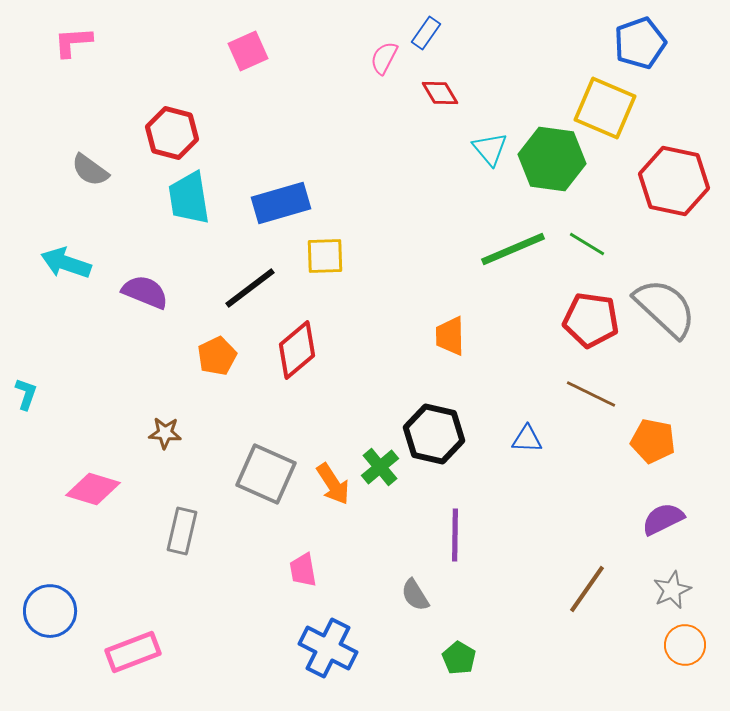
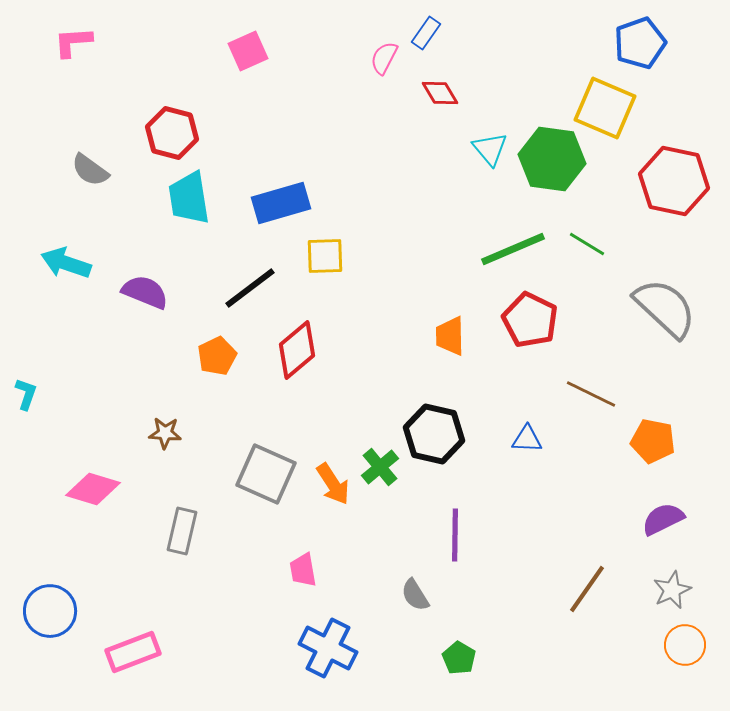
red pentagon at (591, 320): moved 61 px left; rotated 18 degrees clockwise
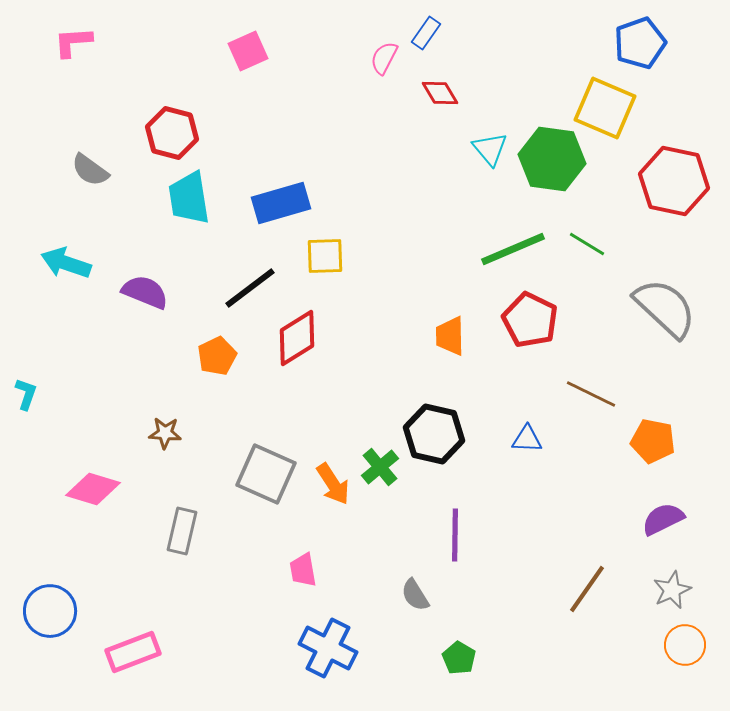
red diamond at (297, 350): moved 12 px up; rotated 8 degrees clockwise
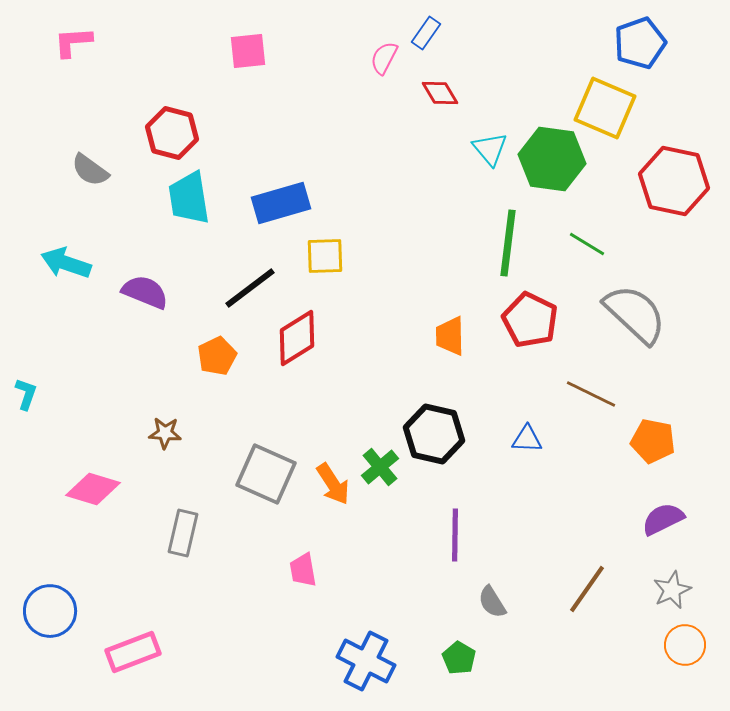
pink square at (248, 51): rotated 18 degrees clockwise
green line at (513, 249): moved 5 px left, 6 px up; rotated 60 degrees counterclockwise
gray semicircle at (665, 308): moved 30 px left, 6 px down
gray rectangle at (182, 531): moved 1 px right, 2 px down
gray semicircle at (415, 595): moved 77 px right, 7 px down
blue cross at (328, 648): moved 38 px right, 13 px down
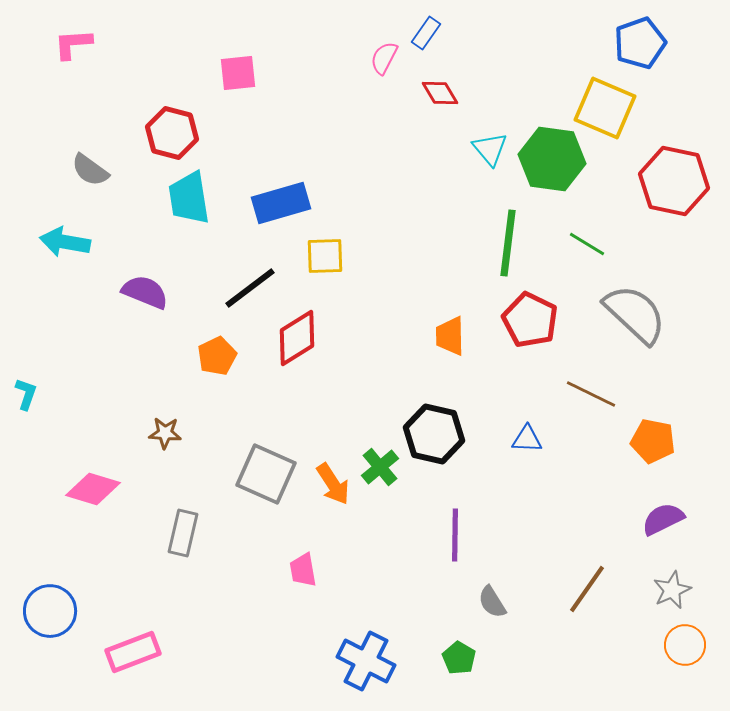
pink L-shape at (73, 42): moved 2 px down
pink square at (248, 51): moved 10 px left, 22 px down
cyan arrow at (66, 263): moved 1 px left, 21 px up; rotated 9 degrees counterclockwise
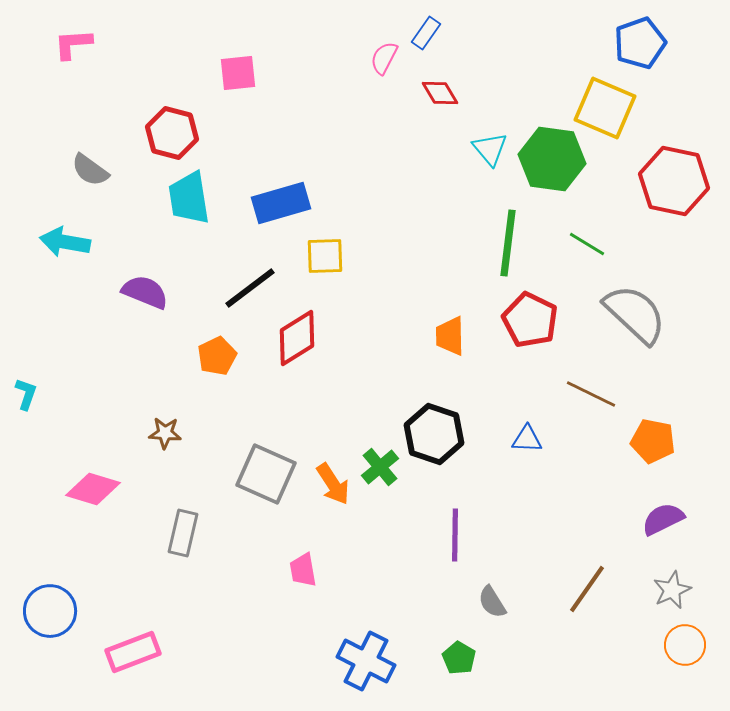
black hexagon at (434, 434): rotated 6 degrees clockwise
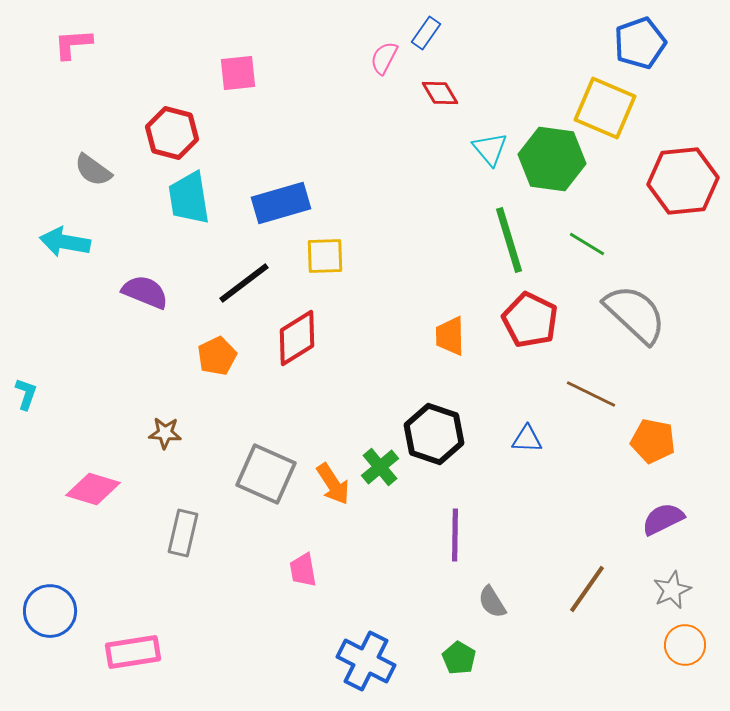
gray semicircle at (90, 170): moved 3 px right
red hexagon at (674, 181): moved 9 px right; rotated 18 degrees counterclockwise
green line at (508, 243): moved 1 px right, 3 px up; rotated 24 degrees counterclockwise
black line at (250, 288): moved 6 px left, 5 px up
pink rectangle at (133, 652): rotated 12 degrees clockwise
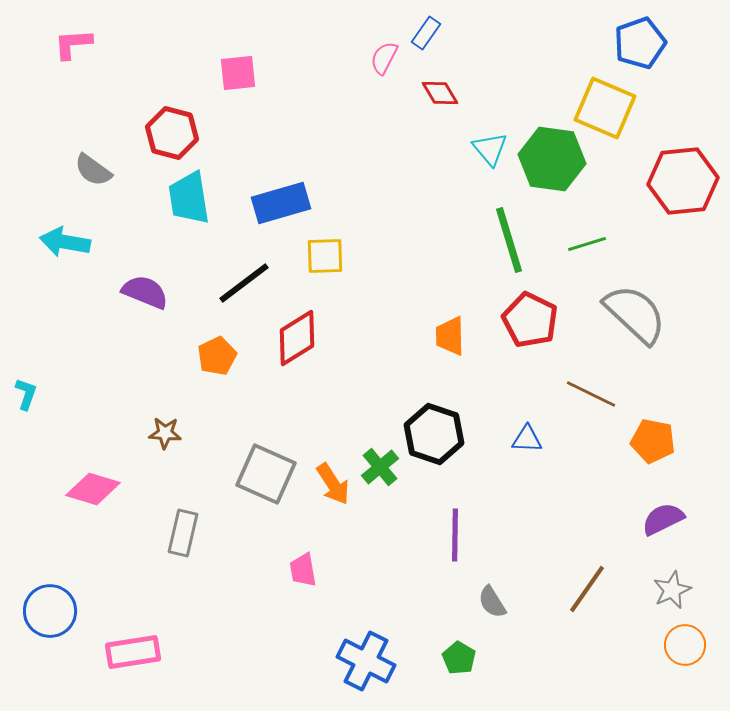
green line at (587, 244): rotated 48 degrees counterclockwise
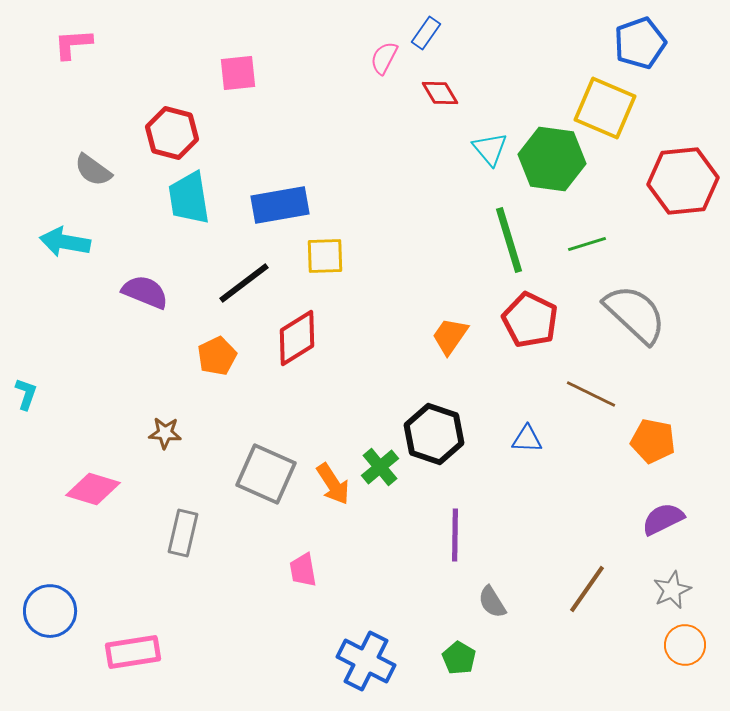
blue rectangle at (281, 203): moved 1 px left, 2 px down; rotated 6 degrees clockwise
orange trapezoid at (450, 336): rotated 36 degrees clockwise
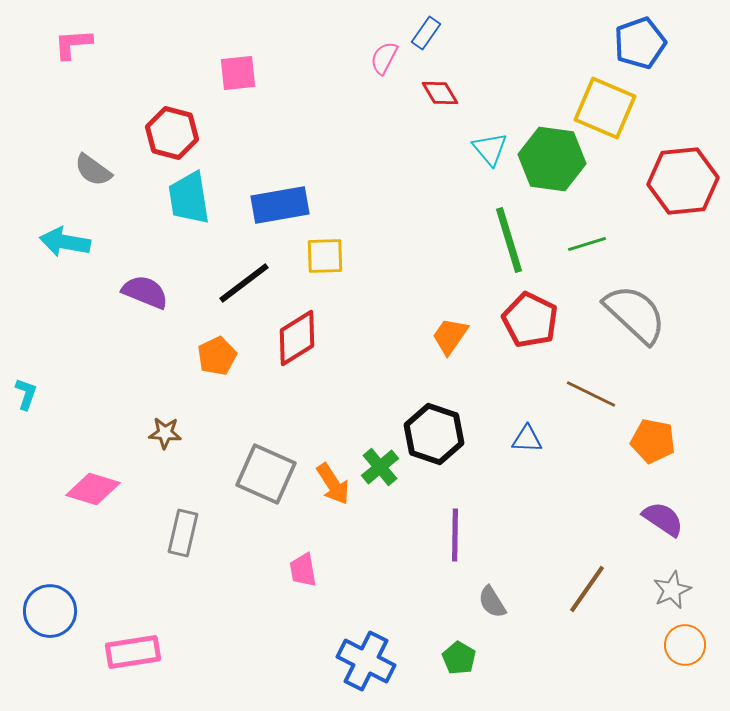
purple semicircle at (663, 519): rotated 60 degrees clockwise
